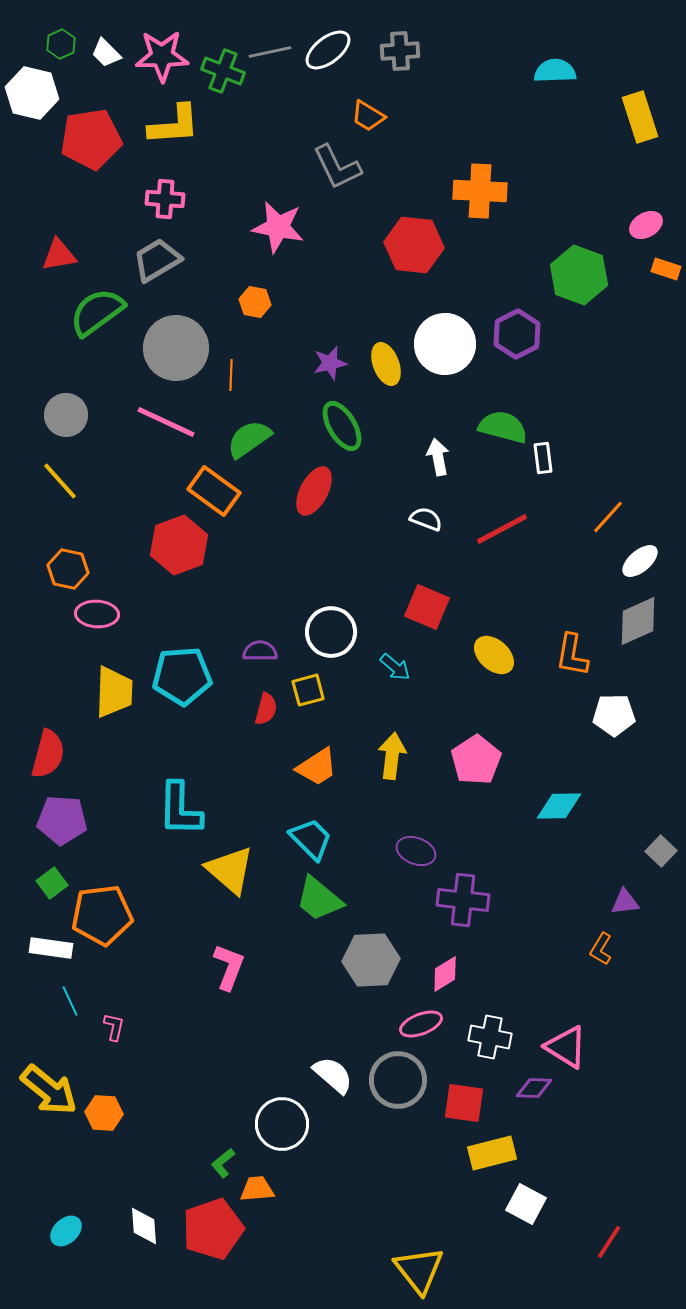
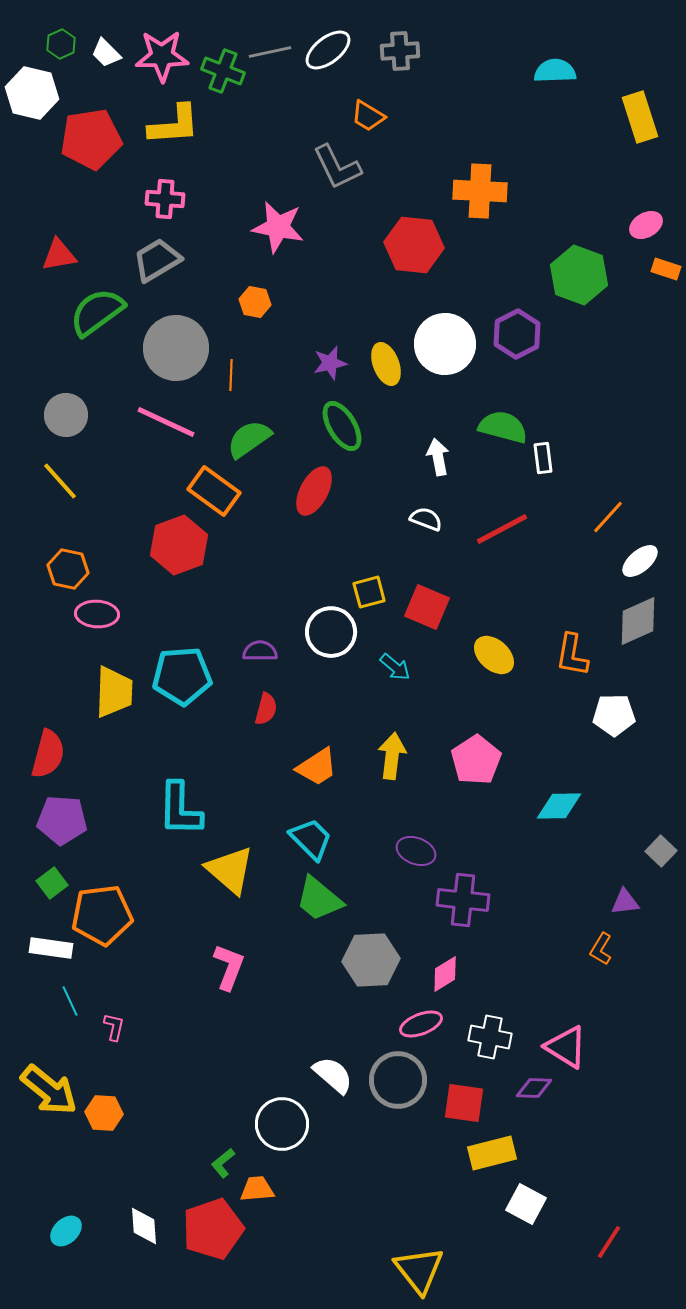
yellow square at (308, 690): moved 61 px right, 98 px up
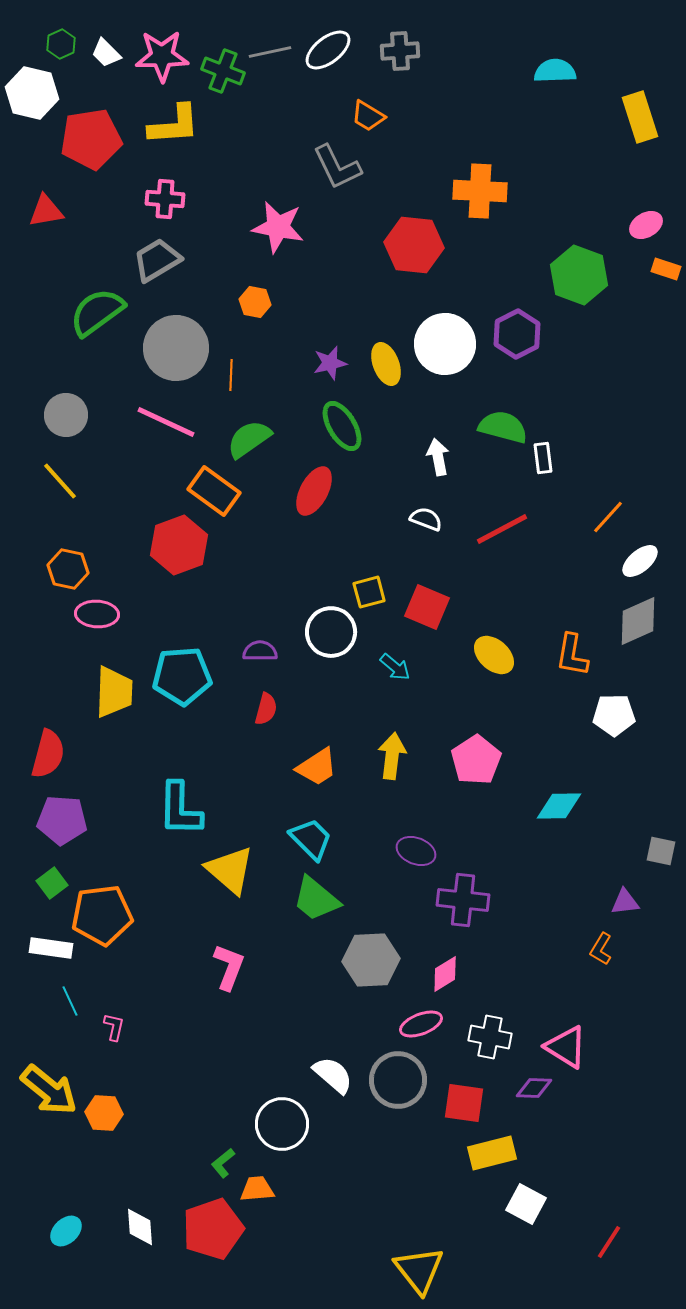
red triangle at (59, 255): moved 13 px left, 44 px up
gray square at (661, 851): rotated 32 degrees counterclockwise
green trapezoid at (319, 899): moved 3 px left
white diamond at (144, 1226): moved 4 px left, 1 px down
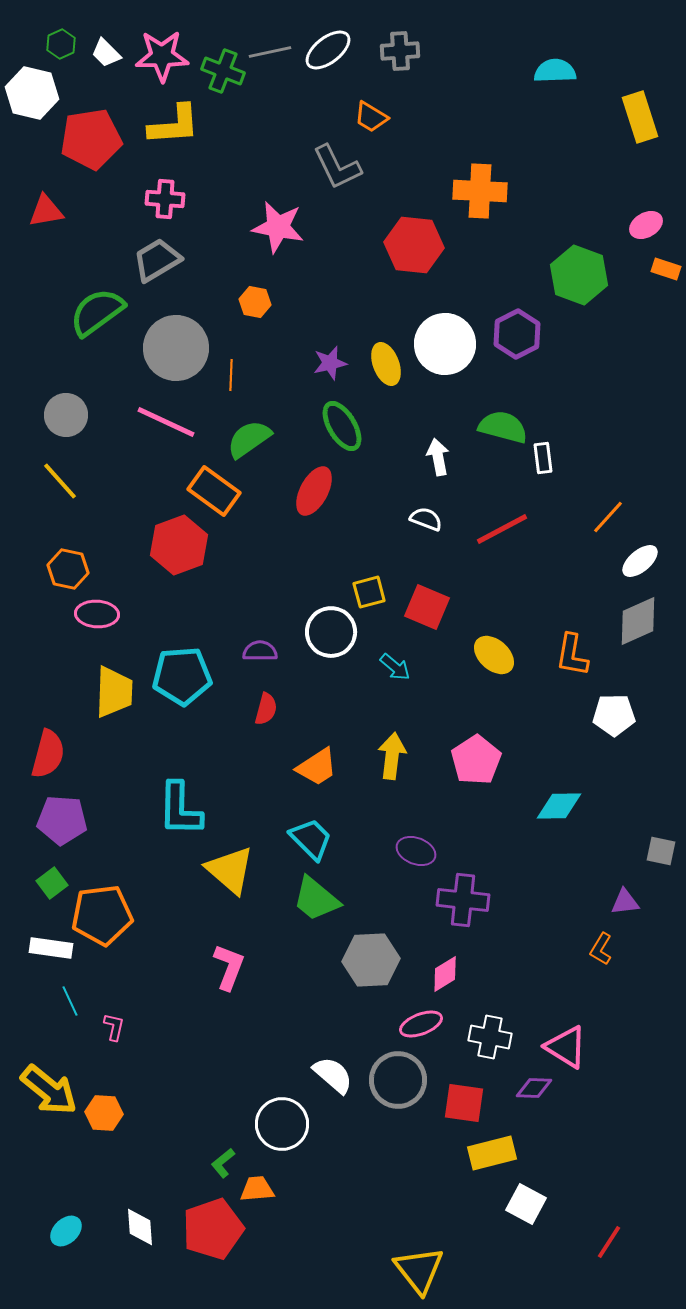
orange trapezoid at (368, 116): moved 3 px right, 1 px down
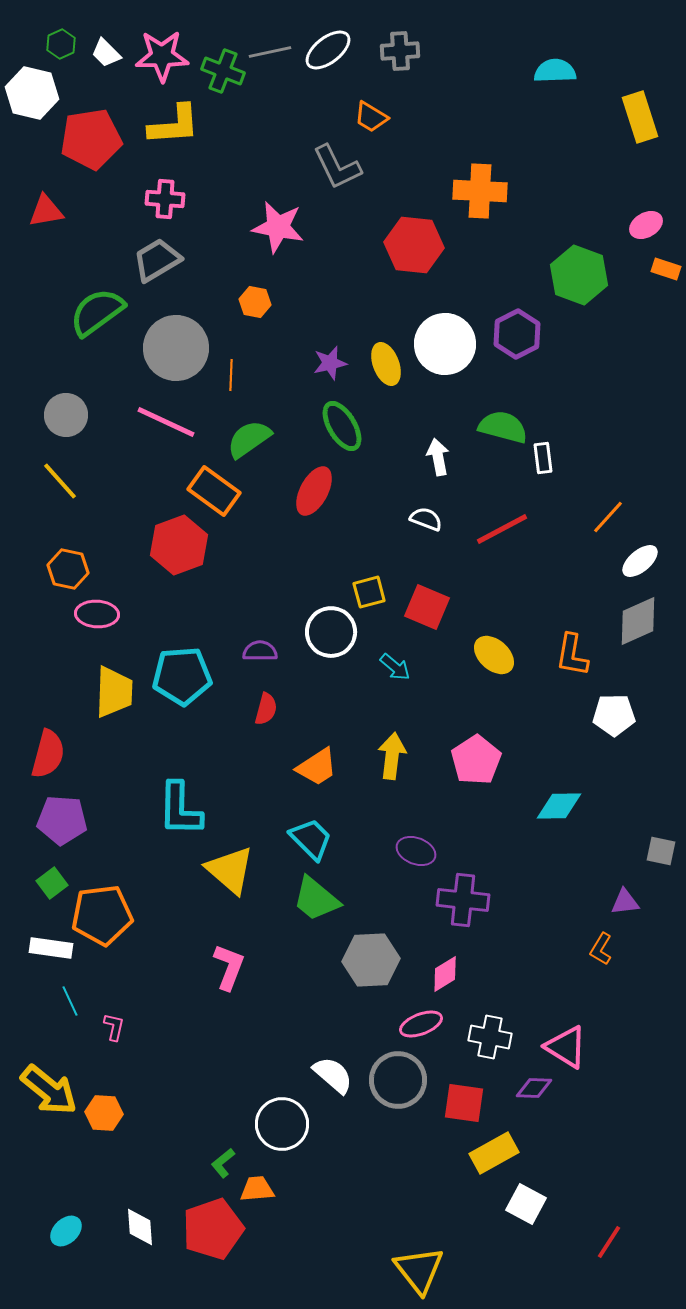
yellow rectangle at (492, 1153): moved 2 px right; rotated 15 degrees counterclockwise
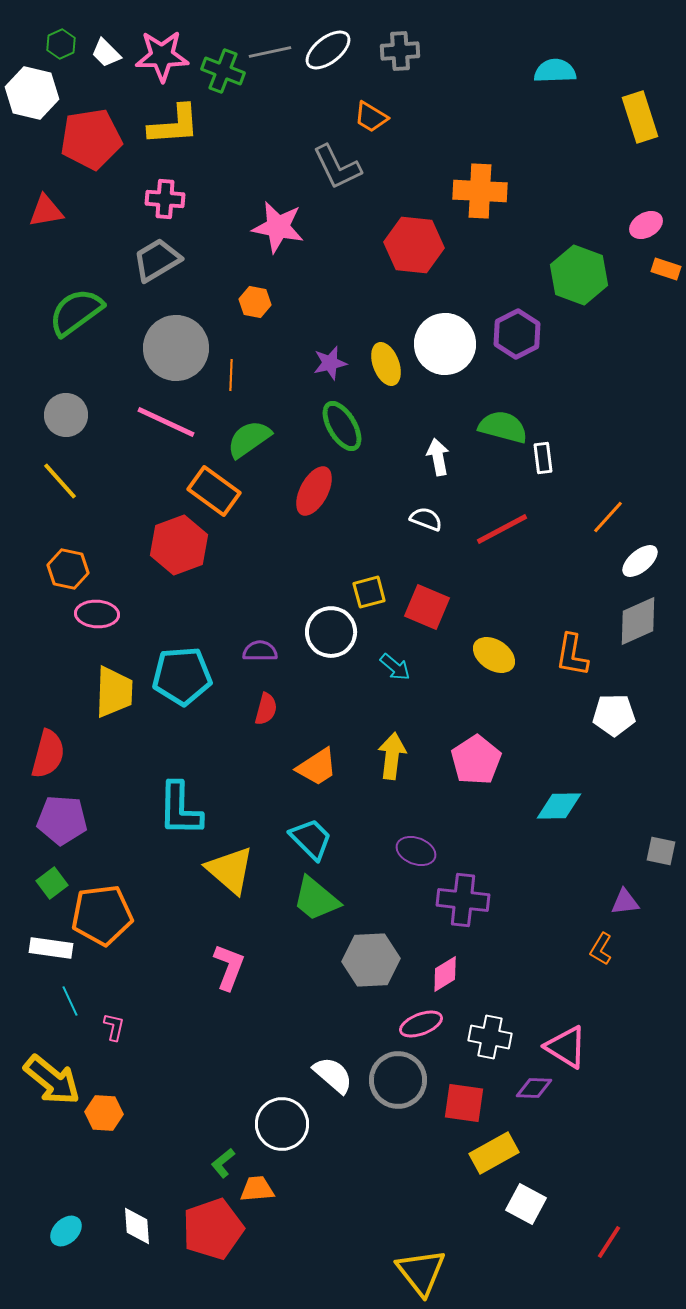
green semicircle at (97, 312): moved 21 px left
yellow ellipse at (494, 655): rotated 9 degrees counterclockwise
yellow arrow at (49, 1090): moved 3 px right, 10 px up
white diamond at (140, 1227): moved 3 px left, 1 px up
yellow triangle at (419, 1270): moved 2 px right, 2 px down
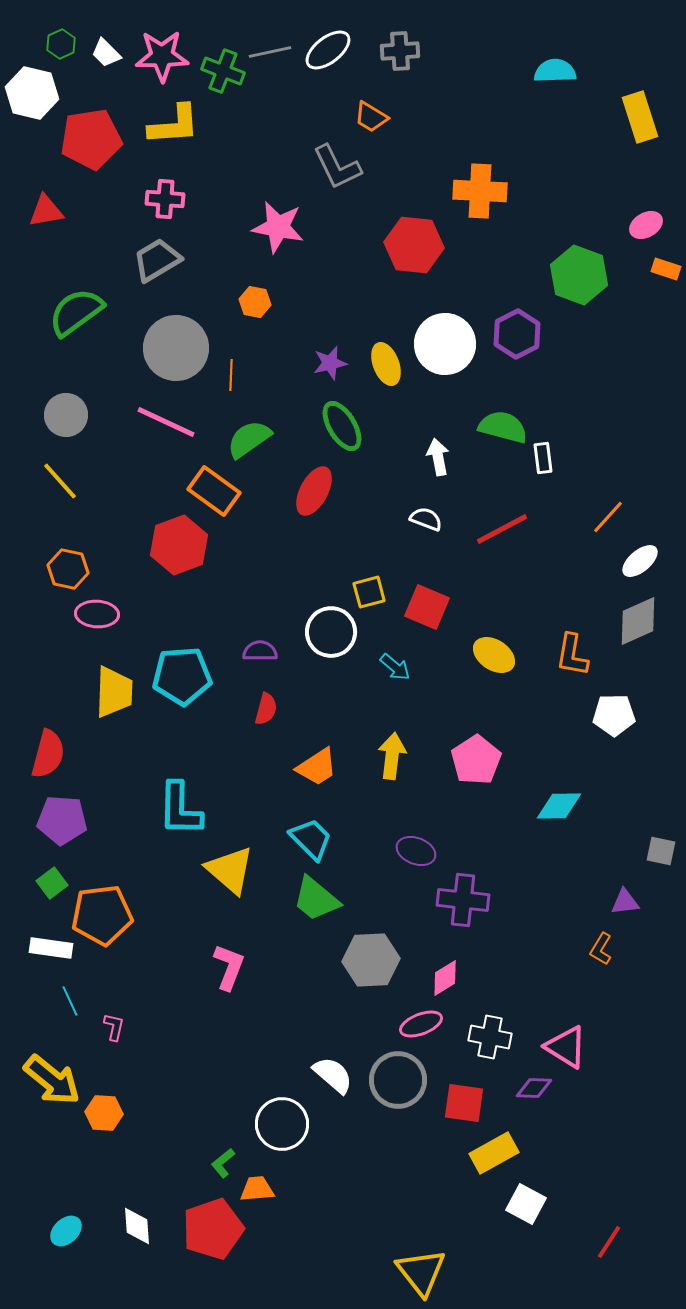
pink diamond at (445, 974): moved 4 px down
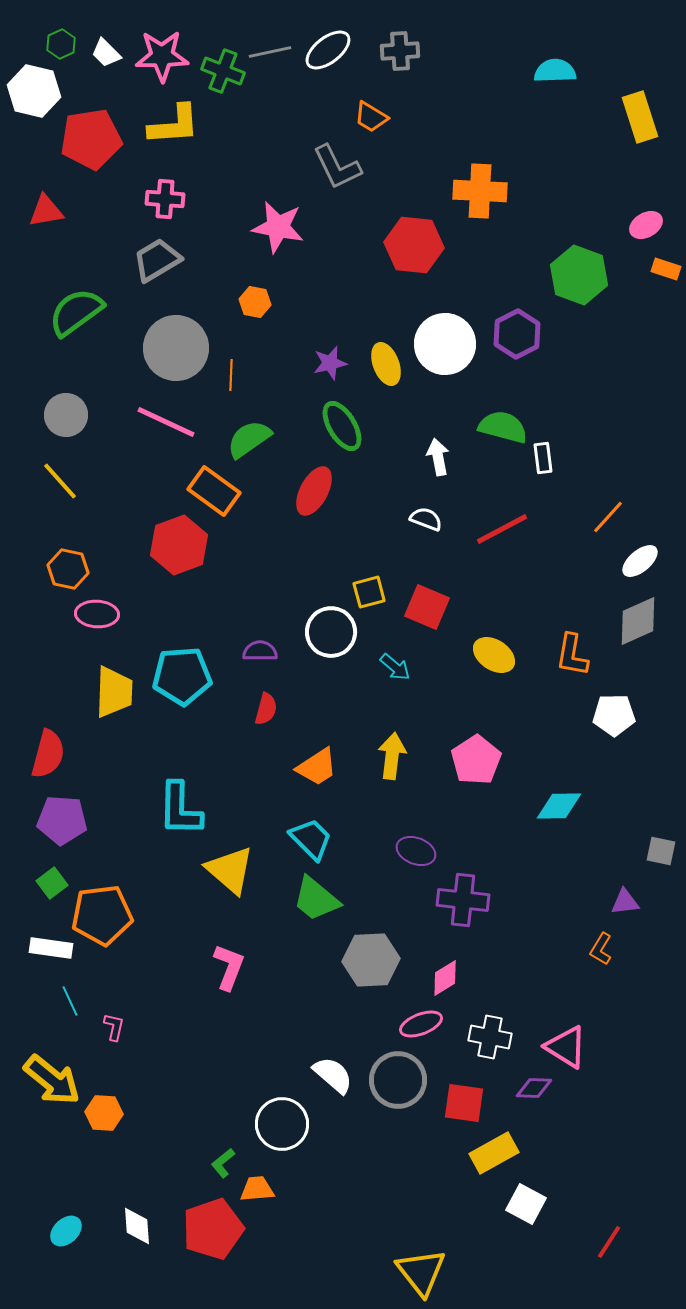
white hexagon at (32, 93): moved 2 px right, 2 px up
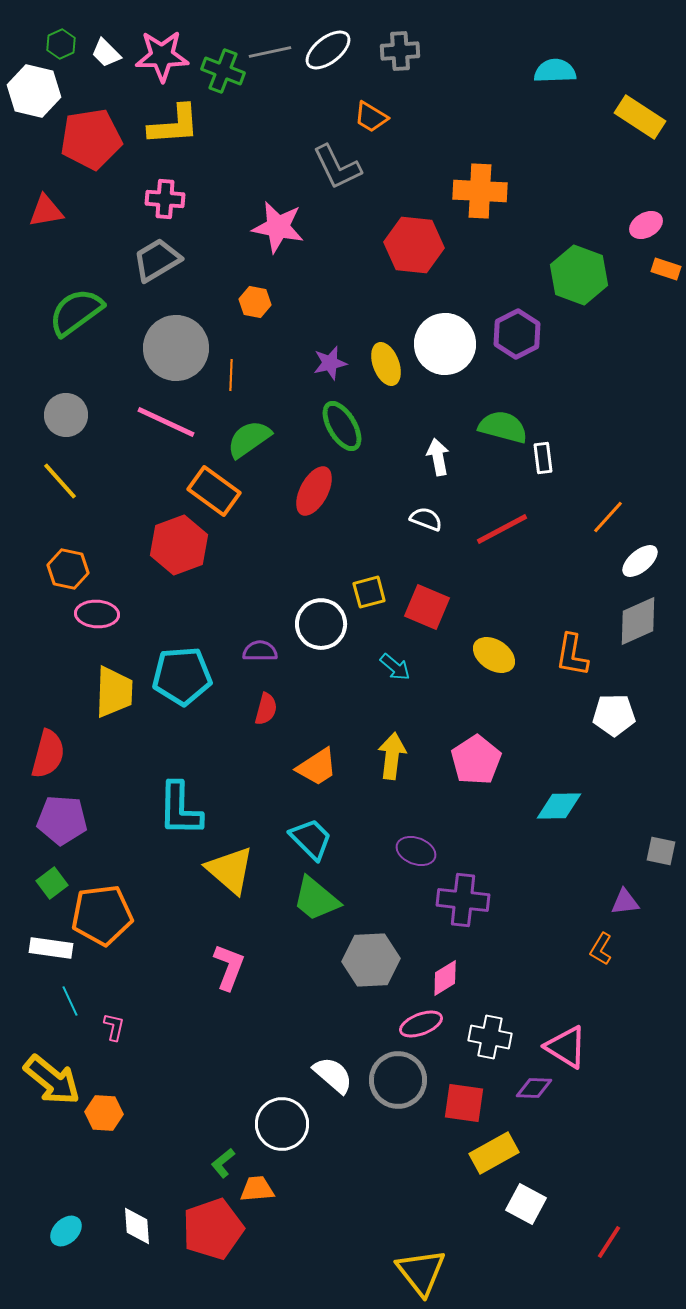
yellow rectangle at (640, 117): rotated 39 degrees counterclockwise
white circle at (331, 632): moved 10 px left, 8 px up
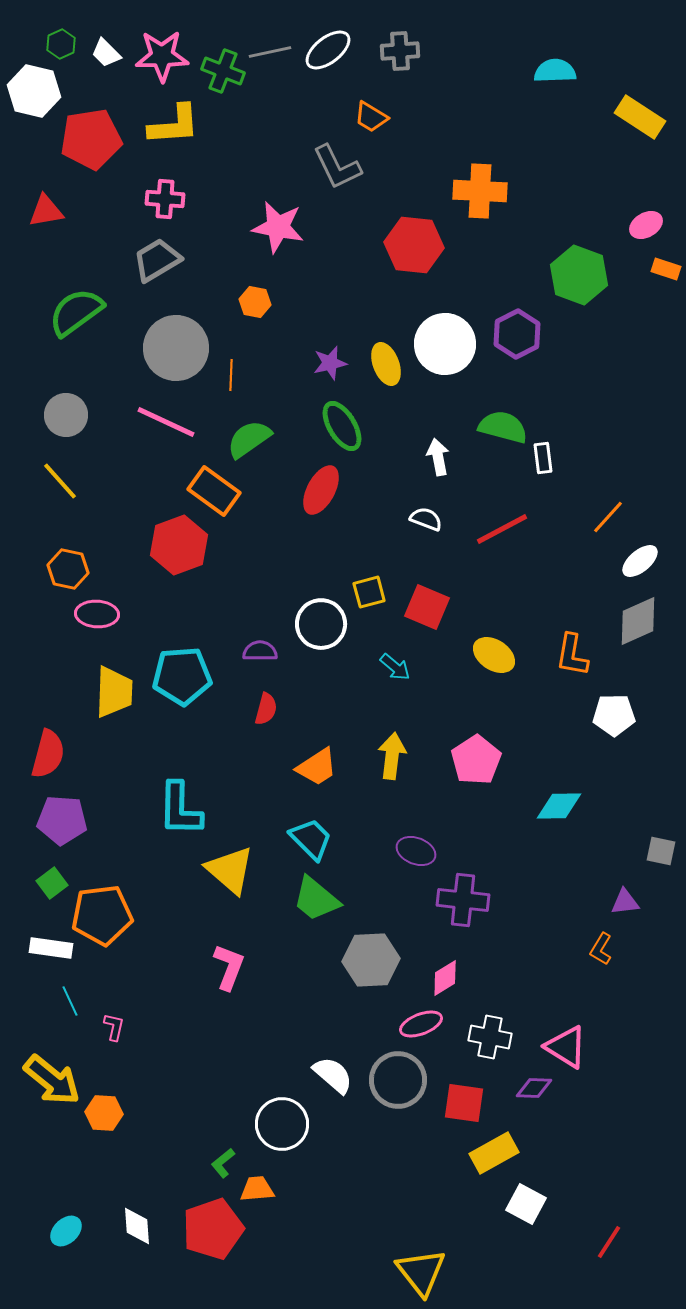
red ellipse at (314, 491): moved 7 px right, 1 px up
